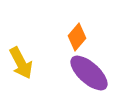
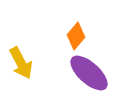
orange diamond: moved 1 px left, 1 px up
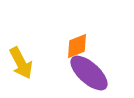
orange diamond: moved 1 px right, 10 px down; rotated 28 degrees clockwise
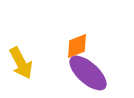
purple ellipse: moved 1 px left
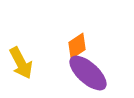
orange diamond: rotated 12 degrees counterclockwise
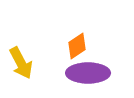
purple ellipse: rotated 42 degrees counterclockwise
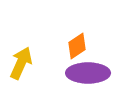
yellow arrow: rotated 128 degrees counterclockwise
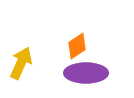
purple ellipse: moved 2 px left
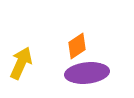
purple ellipse: moved 1 px right; rotated 6 degrees counterclockwise
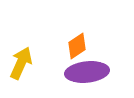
purple ellipse: moved 1 px up
